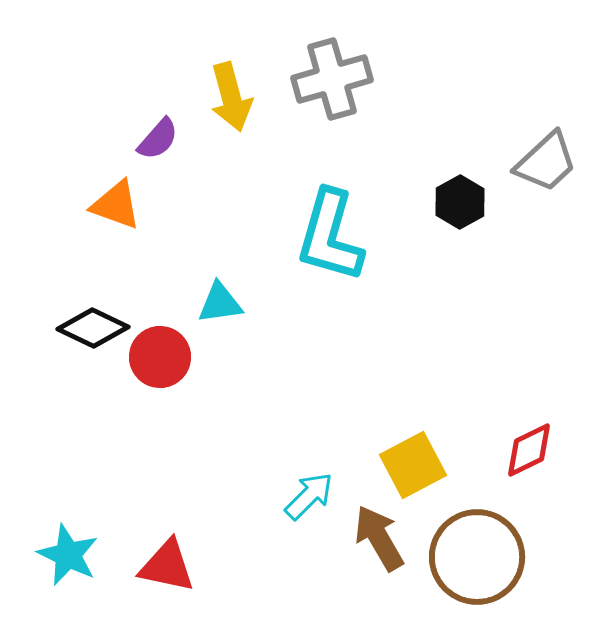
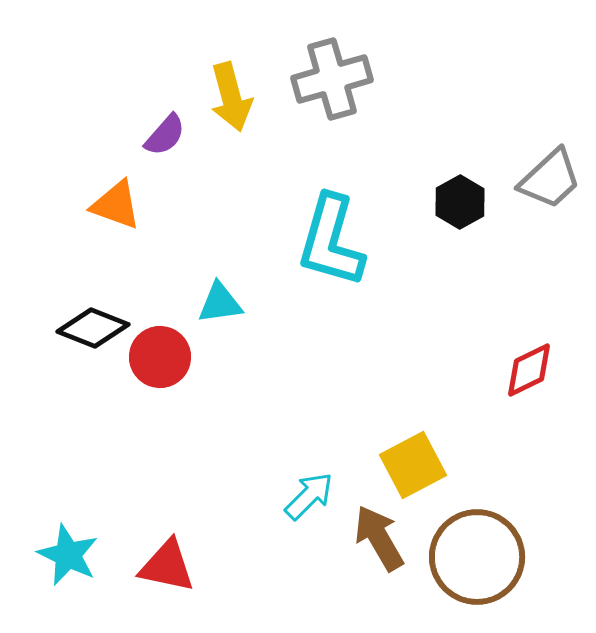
purple semicircle: moved 7 px right, 4 px up
gray trapezoid: moved 4 px right, 17 px down
cyan L-shape: moved 1 px right, 5 px down
black diamond: rotated 4 degrees counterclockwise
red diamond: moved 80 px up
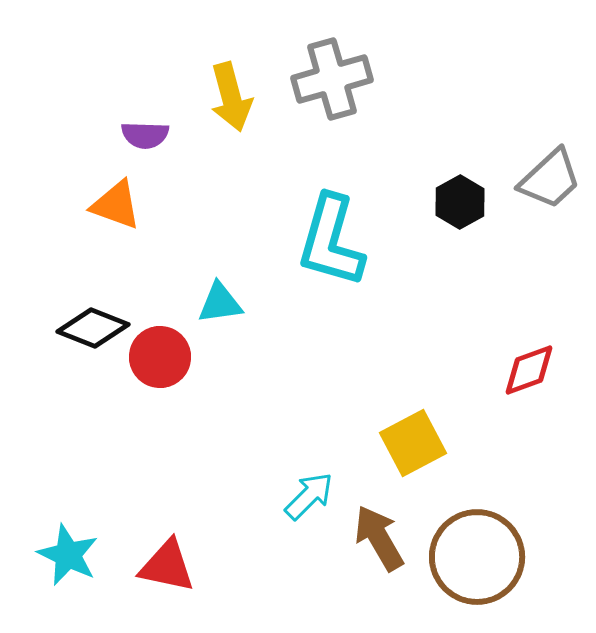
purple semicircle: moved 20 px left; rotated 51 degrees clockwise
red diamond: rotated 6 degrees clockwise
yellow square: moved 22 px up
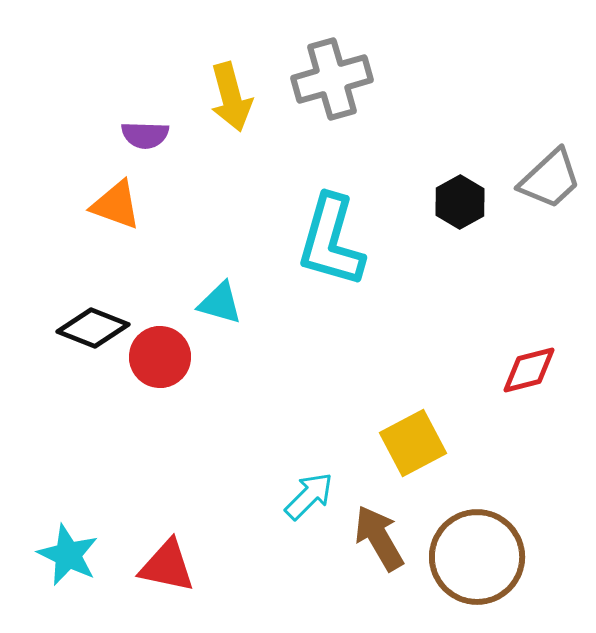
cyan triangle: rotated 24 degrees clockwise
red diamond: rotated 6 degrees clockwise
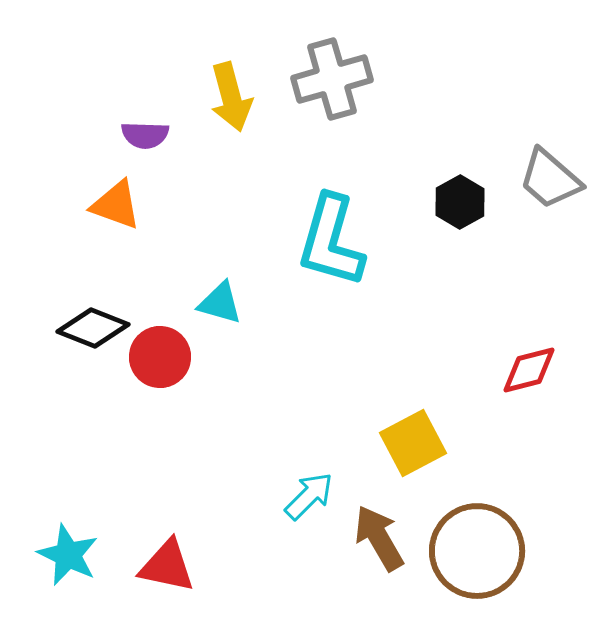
gray trapezoid: rotated 84 degrees clockwise
brown circle: moved 6 px up
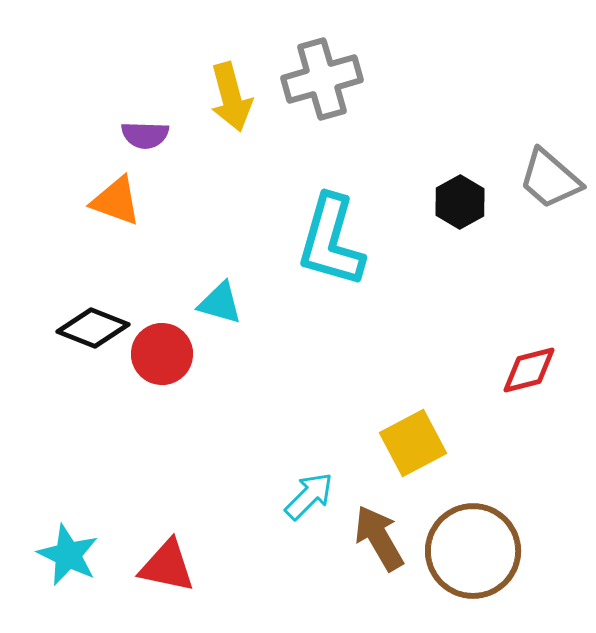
gray cross: moved 10 px left
orange triangle: moved 4 px up
red circle: moved 2 px right, 3 px up
brown circle: moved 4 px left
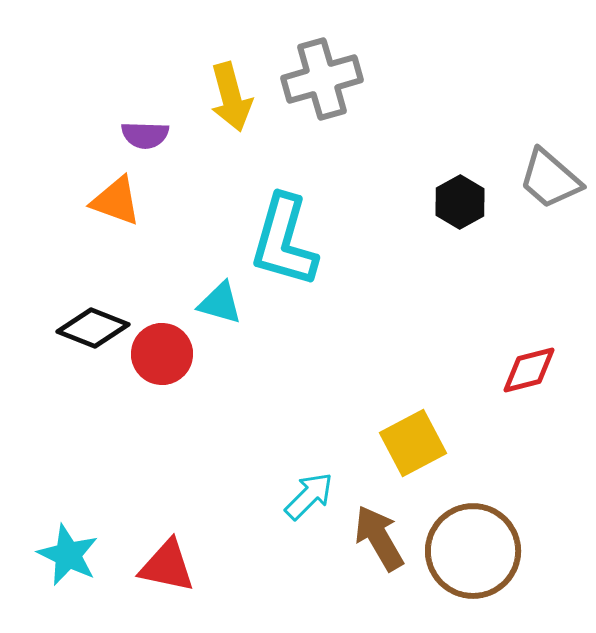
cyan L-shape: moved 47 px left
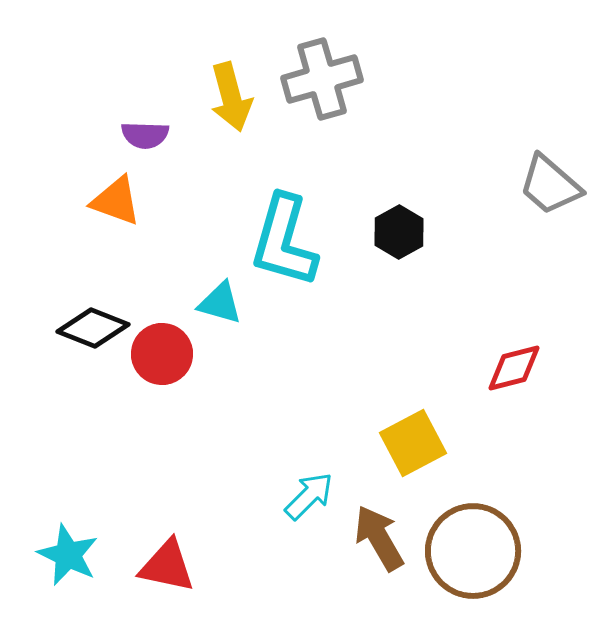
gray trapezoid: moved 6 px down
black hexagon: moved 61 px left, 30 px down
red diamond: moved 15 px left, 2 px up
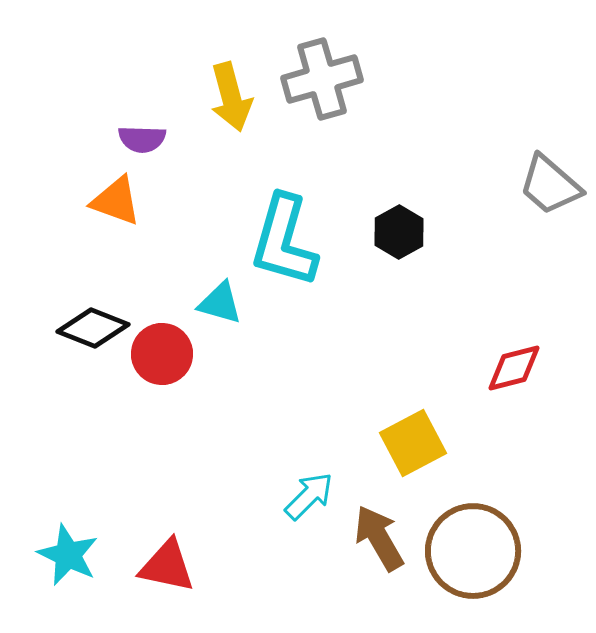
purple semicircle: moved 3 px left, 4 px down
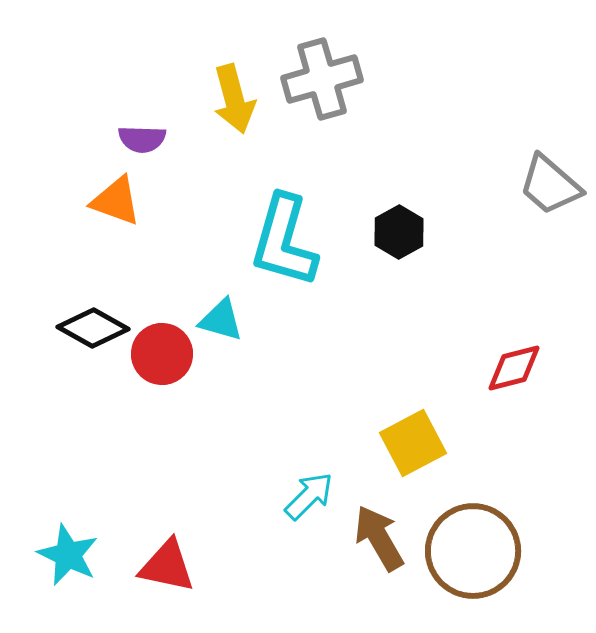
yellow arrow: moved 3 px right, 2 px down
cyan triangle: moved 1 px right, 17 px down
black diamond: rotated 8 degrees clockwise
